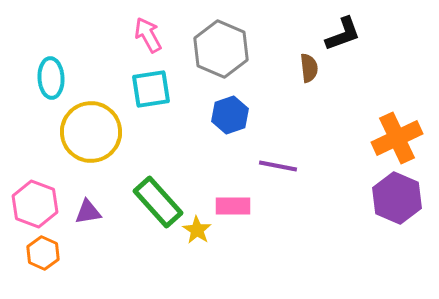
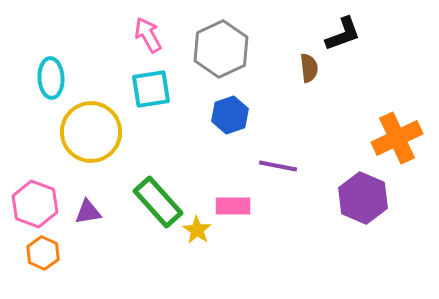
gray hexagon: rotated 12 degrees clockwise
purple hexagon: moved 34 px left
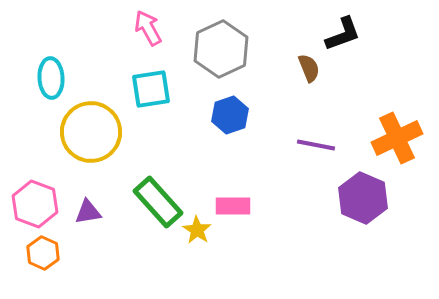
pink arrow: moved 7 px up
brown semicircle: rotated 16 degrees counterclockwise
purple line: moved 38 px right, 21 px up
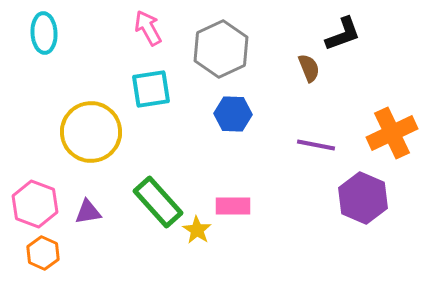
cyan ellipse: moved 7 px left, 45 px up
blue hexagon: moved 3 px right, 1 px up; rotated 21 degrees clockwise
orange cross: moved 5 px left, 5 px up
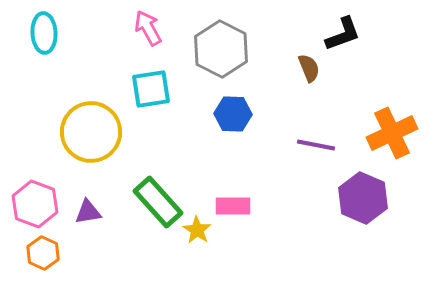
gray hexagon: rotated 8 degrees counterclockwise
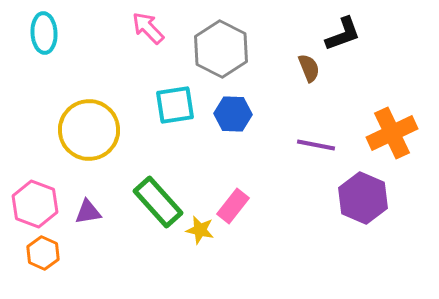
pink arrow: rotated 15 degrees counterclockwise
cyan square: moved 24 px right, 16 px down
yellow circle: moved 2 px left, 2 px up
pink rectangle: rotated 52 degrees counterclockwise
yellow star: moved 3 px right; rotated 20 degrees counterclockwise
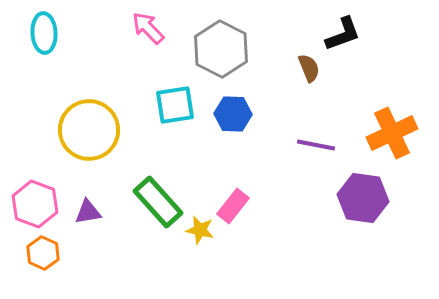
purple hexagon: rotated 15 degrees counterclockwise
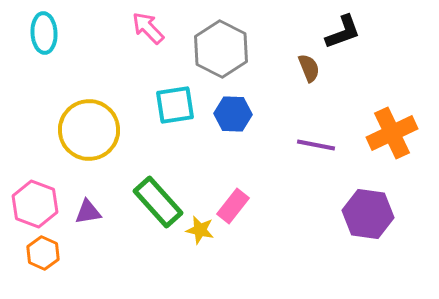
black L-shape: moved 2 px up
purple hexagon: moved 5 px right, 16 px down
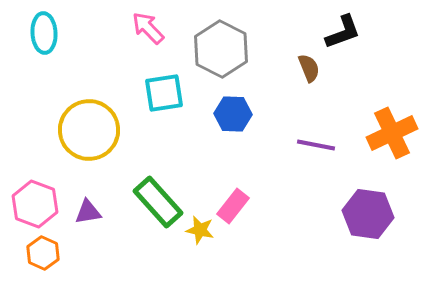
cyan square: moved 11 px left, 12 px up
